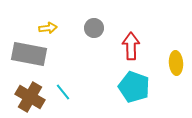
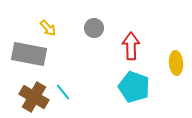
yellow arrow: rotated 54 degrees clockwise
brown cross: moved 4 px right
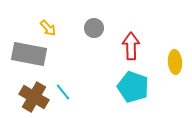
yellow ellipse: moved 1 px left, 1 px up
cyan pentagon: moved 1 px left
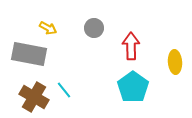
yellow arrow: rotated 18 degrees counterclockwise
cyan pentagon: rotated 16 degrees clockwise
cyan line: moved 1 px right, 2 px up
